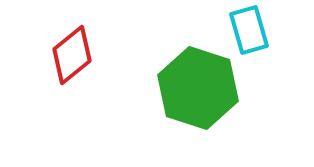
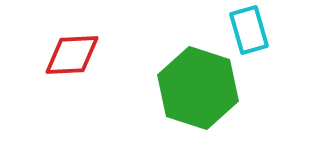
red diamond: rotated 36 degrees clockwise
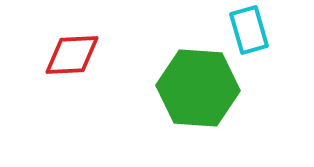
green hexagon: rotated 14 degrees counterclockwise
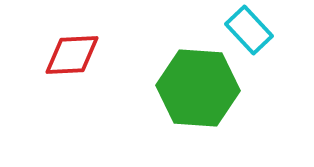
cyan rectangle: rotated 27 degrees counterclockwise
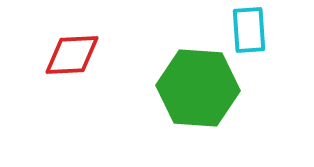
cyan rectangle: rotated 39 degrees clockwise
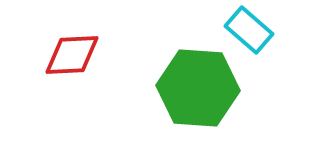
cyan rectangle: rotated 45 degrees counterclockwise
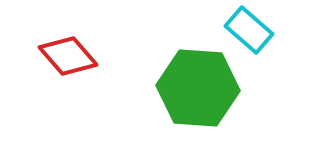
red diamond: moved 4 px left, 1 px down; rotated 52 degrees clockwise
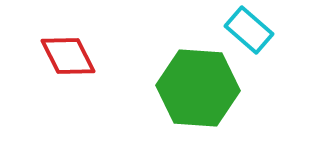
red diamond: rotated 14 degrees clockwise
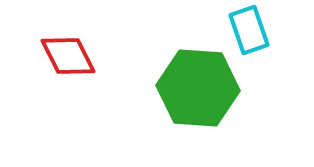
cyan rectangle: rotated 30 degrees clockwise
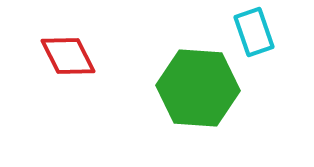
cyan rectangle: moved 5 px right, 2 px down
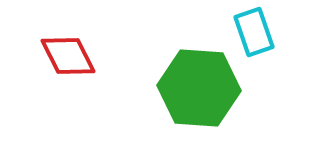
green hexagon: moved 1 px right
